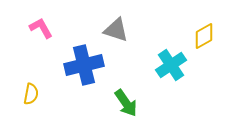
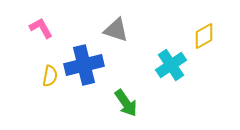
yellow semicircle: moved 19 px right, 18 px up
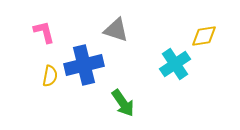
pink L-shape: moved 3 px right, 4 px down; rotated 15 degrees clockwise
yellow diamond: rotated 20 degrees clockwise
cyan cross: moved 4 px right, 1 px up
green arrow: moved 3 px left
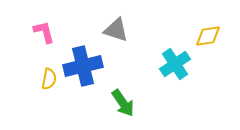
yellow diamond: moved 4 px right
blue cross: moved 1 px left, 1 px down
yellow semicircle: moved 1 px left, 3 px down
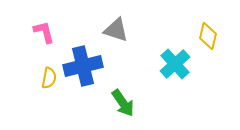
yellow diamond: rotated 68 degrees counterclockwise
cyan cross: rotated 8 degrees counterclockwise
yellow semicircle: moved 1 px up
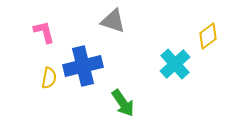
gray triangle: moved 3 px left, 9 px up
yellow diamond: rotated 40 degrees clockwise
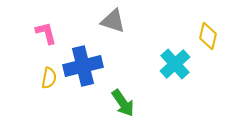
pink L-shape: moved 2 px right, 1 px down
yellow diamond: rotated 40 degrees counterclockwise
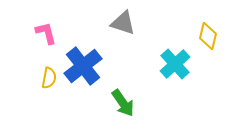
gray triangle: moved 10 px right, 2 px down
blue cross: rotated 24 degrees counterclockwise
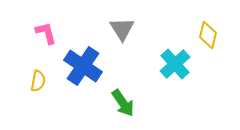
gray triangle: moved 1 px left, 6 px down; rotated 40 degrees clockwise
yellow diamond: moved 1 px up
blue cross: rotated 18 degrees counterclockwise
yellow semicircle: moved 11 px left, 3 px down
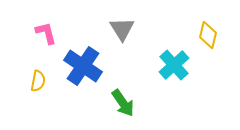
cyan cross: moved 1 px left, 1 px down
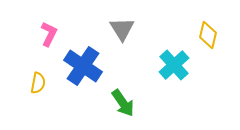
pink L-shape: moved 3 px right, 1 px down; rotated 40 degrees clockwise
yellow semicircle: moved 2 px down
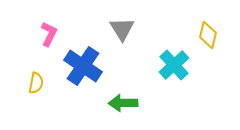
yellow semicircle: moved 2 px left
green arrow: rotated 124 degrees clockwise
